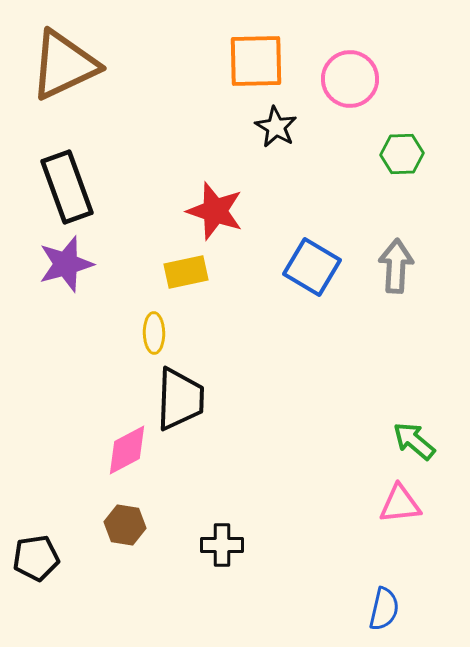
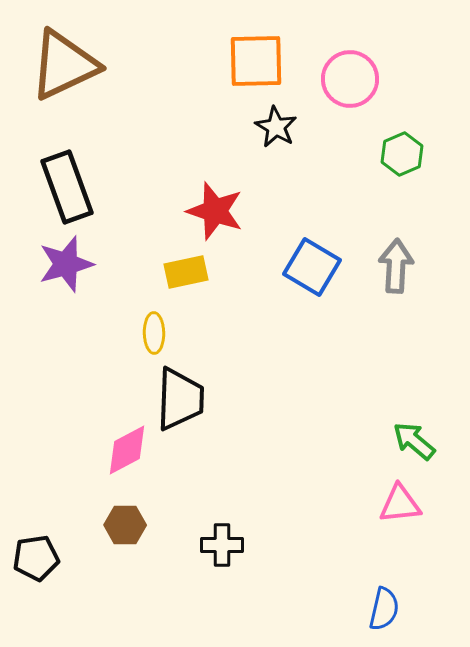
green hexagon: rotated 21 degrees counterclockwise
brown hexagon: rotated 9 degrees counterclockwise
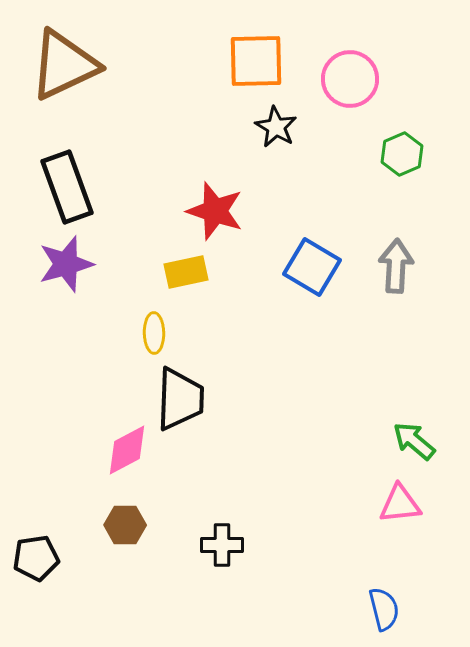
blue semicircle: rotated 27 degrees counterclockwise
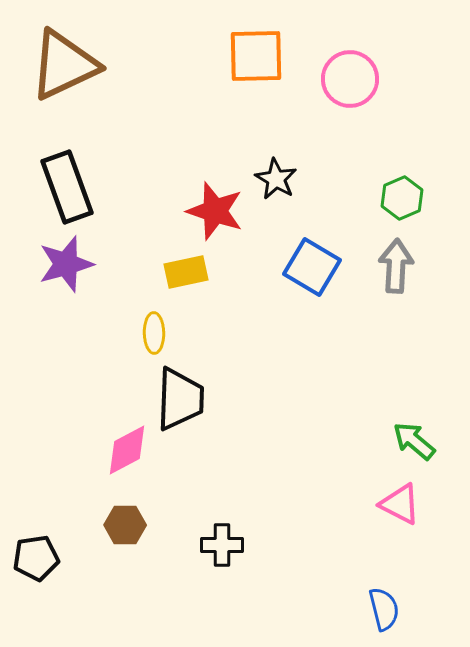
orange square: moved 5 px up
black star: moved 52 px down
green hexagon: moved 44 px down
pink triangle: rotated 33 degrees clockwise
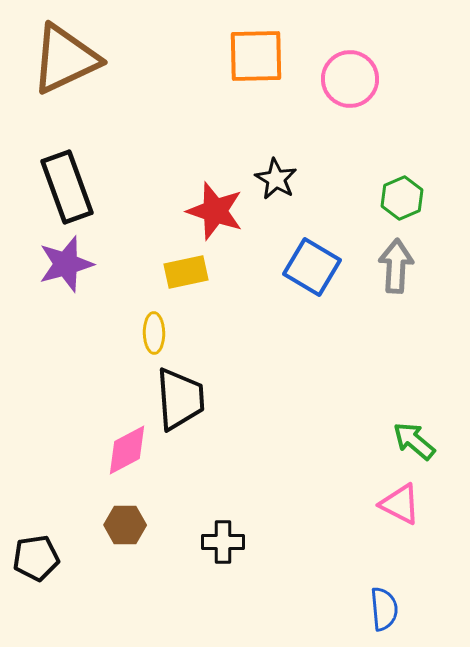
brown triangle: moved 1 px right, 6 px up
black trapezoid: rotated 6 degrees counterclockwise
black cross: moved 1 px right, 3 px up
blue semicircle: rotated 9 degrees clockwise
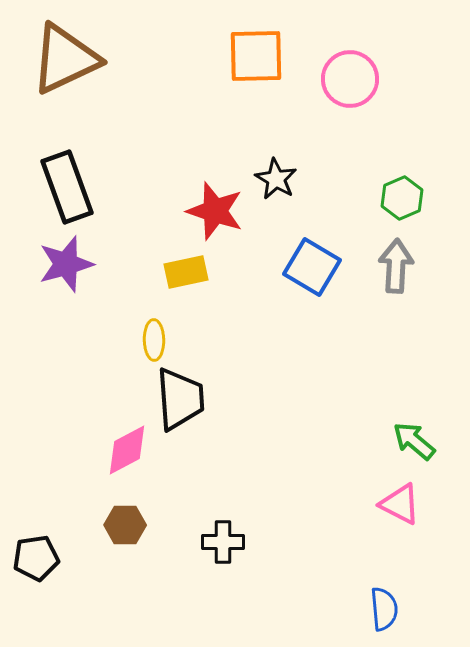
yellow ellipse: moved 7 px down
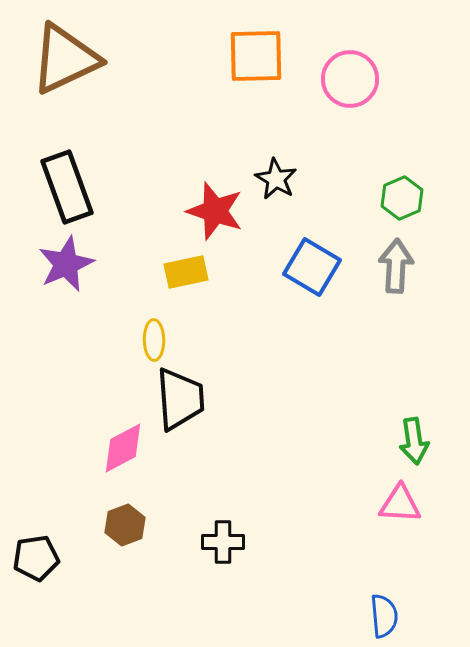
purple star: rotated 8 degrees counterclockwise
green arrow: rotated 138 degrees counterclockwise
pink diamond: moved 4 px left, 2 px up
pink triangle: rotated 24 degrees counterclockwise
brown hexagon: rotated 21 degrees counterclockwise
blue semicircle: moved 7 px down
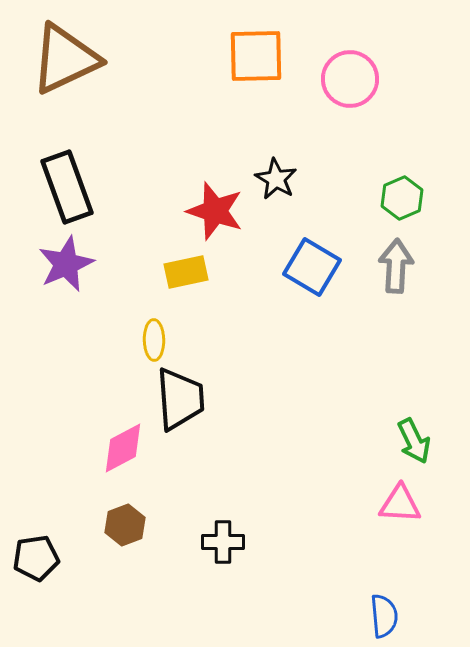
green arrow: rotated 18 degrees counterclockwise
